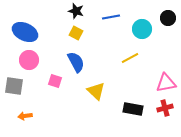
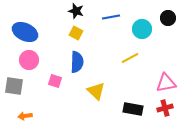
blue semicircle: moved 1 px right; rotated 30 degrees clockwise
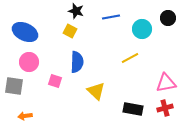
yellow square: moved 6 px left, 2 px up
pink circle: moved 2 px down
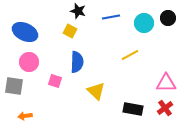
black star: moved 2 px right
cyan circle: moved 2 px right, 6 px up
yellow line: moved 3 px up
pink triangle: rotated 10 degrees clockwise
red cross: rotated 21 degrees counterclockwise
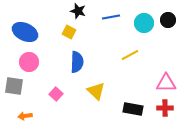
black circle: moved 2 px down
yellow square: moved 1 px left, 1 px down
pink square: moved 1 px right, 13 px down; rotated 24 degrees clockwise
red cross: rotated 35 degrees clockwise
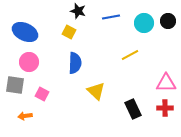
black circle: moved 1 px down
blue semicircle: moved 2 px left, 1 px down
gray square: moved 1 px right, 1 px up
pink square: moved 14 px left; rotated 16 degrees counterclockwise
black rectangle: rotated 54 degrees clockwise
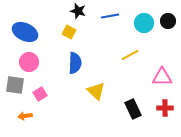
blue line: moved 1 px left, 1 px up
pink triangle: moved 4 px left, 6 px up
pink square: moved 2 px left; rotated 32 degrees clockwise
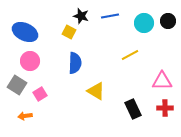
black star: moved 3 px right, 5 px down
pink circle: moved 1 px right, 1 px up
pink triangle: moved 4 px down
gray square: moved 2 px right; rotated 24 degrees clockwise
yellow triangle: rotated 12 degrees counterclockwise
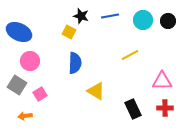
cyan circle: moved 1 px left, 3 px up
blue ellipse: moved 6 px left
